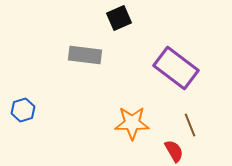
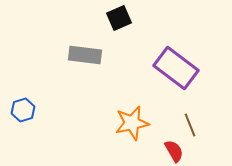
orange star: rotated 12 degrees counterclockwise
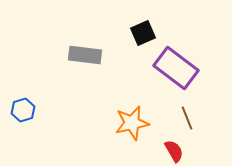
black square: moved 24 px right, 15 px down
brown line: moved 3 px left, 7 px up
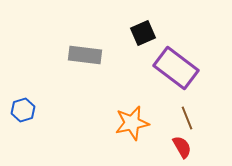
red semicircle: moved 8 px right, 4 px up
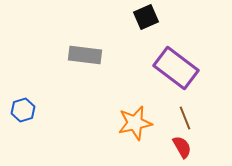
black square: moved 3 px right, 16 px up
brown line: moved 2 px left
orange star: moved 3 px right
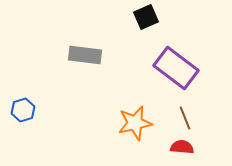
red semicircle: rotated 55 degrees counterclockwise
